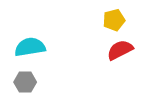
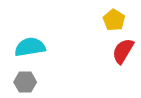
yellow pentagon: rotated 25 degrees counterclockwise
red semicircle: moved 3 px right, 1 px down; rotated 32 degrees counterclockwise
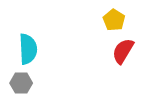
cyan semicircle: moved 2 px left, 2 px down; rotated 96 degrees clockwise
gray hexagon: moved 4 px left, 1 px down
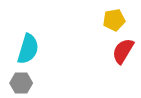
yellow pentagon: rotated 30 degrees clockwise
cyan semicircle: rotated 20 degrees clockwise
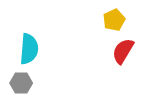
yellow pentagon: rotated 15 degrees counterclockwise
cyan semicircle: moved 1 px right; rotated 12 degrees counterclockwise
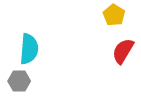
yellow pentagon: moved 5 px up; rotated 15 degrees counterclockwise
gray hexagon: moved 2 px left, 2 px up
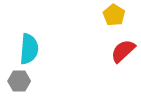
red semicircle: rotated 16 degrees clockwise
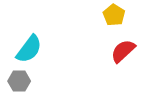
cyan semicircle: rotated 32 degrees clockwise
